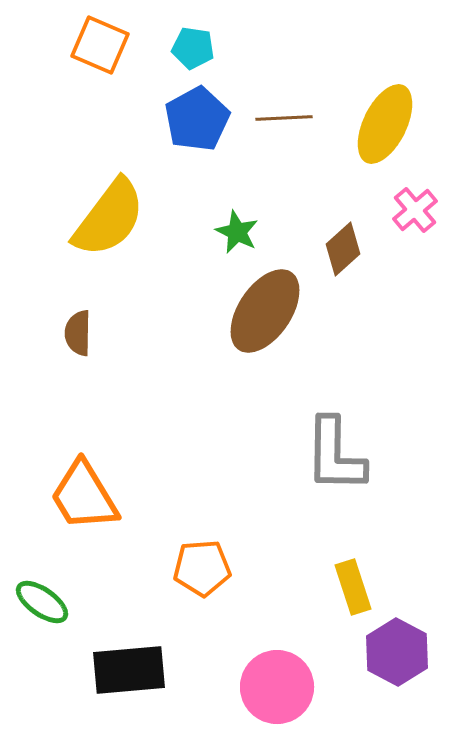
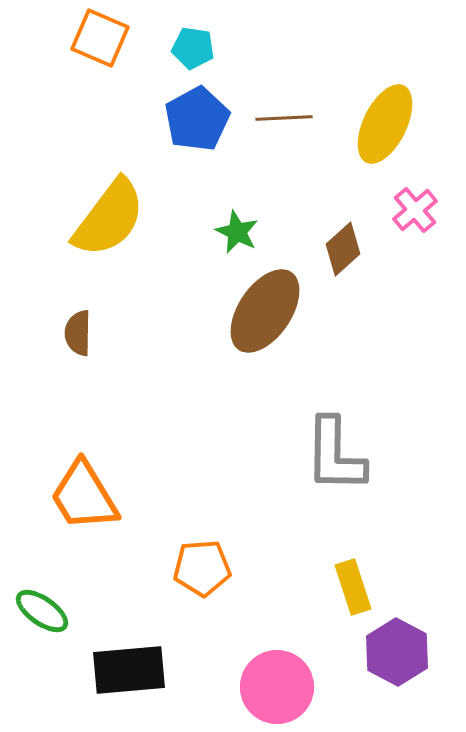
orange square: moved 7 px up
green ellipse: moved 9 px down
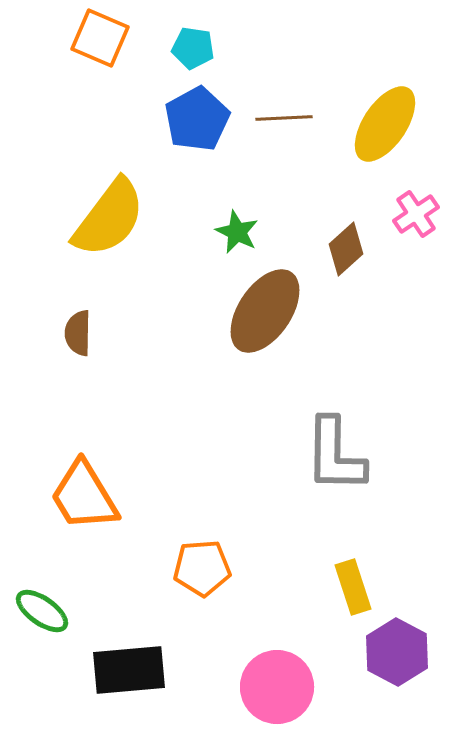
yellow ellipse: rotated 8 degrees clockwise
pink cross: moved 1 px right, 4 px down; rotated 6 degrees clockwise
brown diamond: moved 3 px right
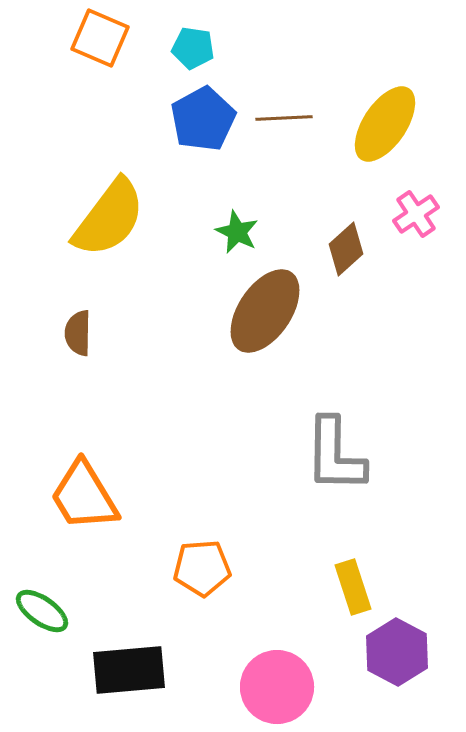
blue pentagon: moved 6 px right
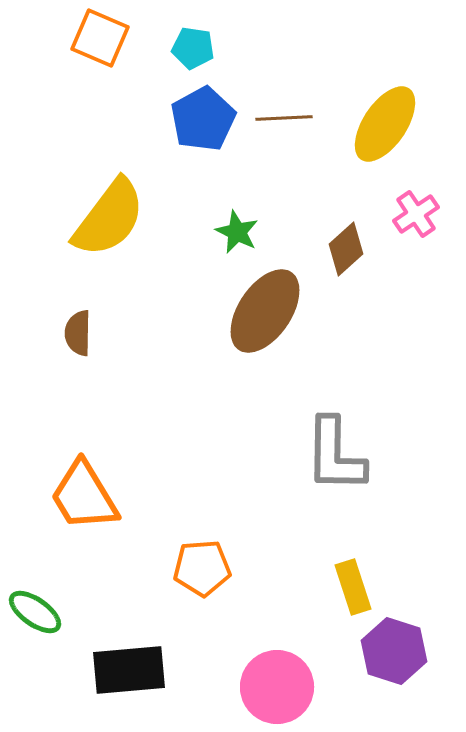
green ellipse: moved 7 px left, 1 px down
purple hexagon: moved 3 px left, 1 px up; rotated 10 degrees counterclockwise
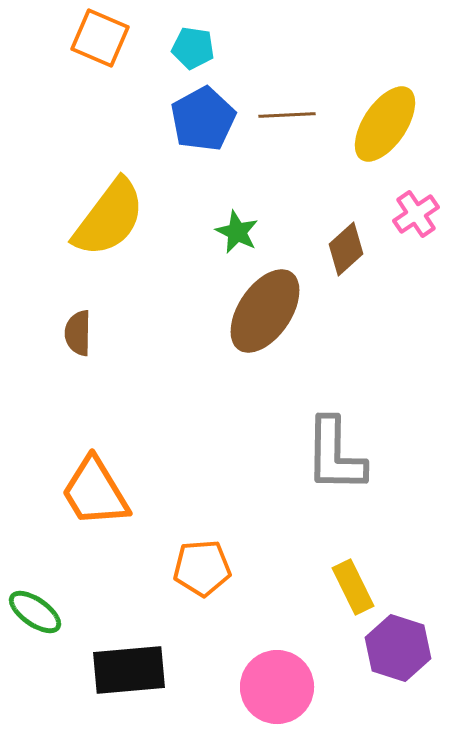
brown line: moved 3 px right, 3 px up
orange trapezoid: moved 11 px right, 4 px up
yellow rectangle: rotated 8 degrees counterclockwise
purple hexagon: moved 4 px right, 3 px up
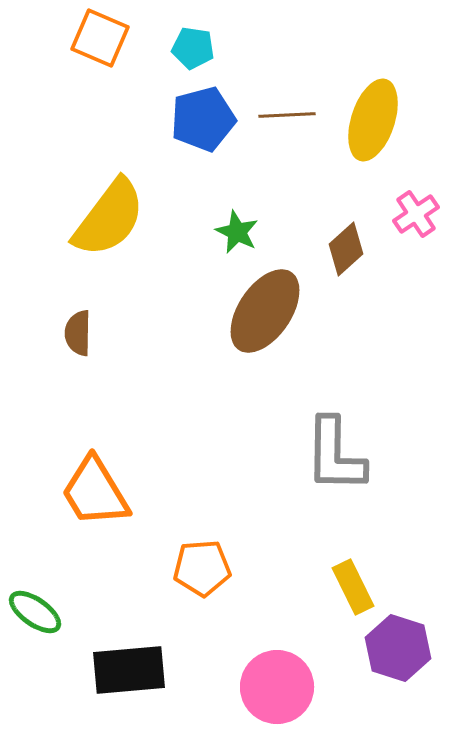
blue pentagon: rotated 14 degrees clockwise
yellow ellipse: moved 12 px left, 4 px up; rotated 16 degrees counterclockwise
